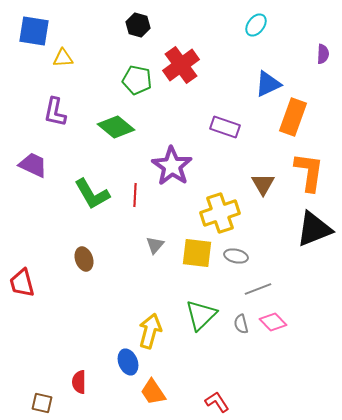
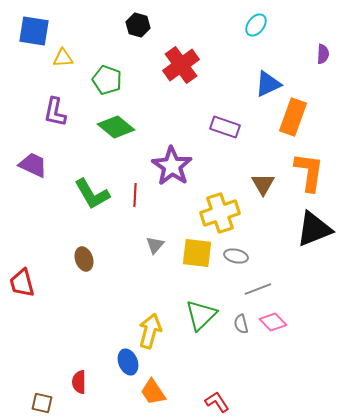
green pentagon: moved 30 px left; rotated 8 degrees clockwise
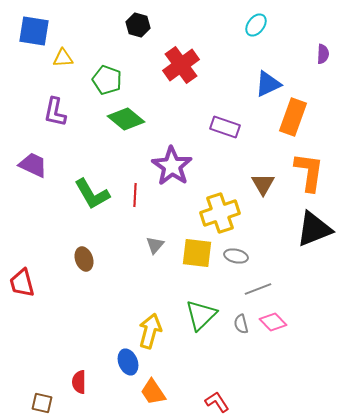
green diamond: moved 10 px right, 8 px up
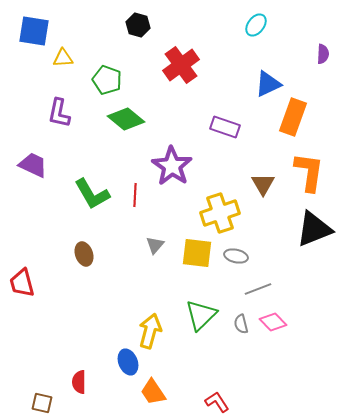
purple L-shape: moved 4 px right, 1 px down
brown ellipse: moved 5 px up
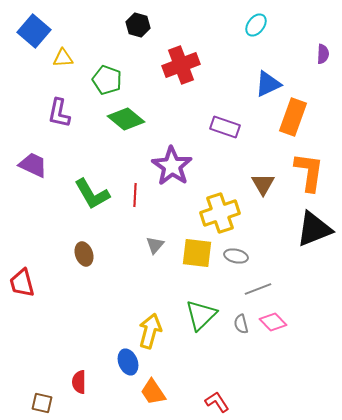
blue square: rotated 32 degrees clockwise
red cross: rotated 15 degrees clockwise
